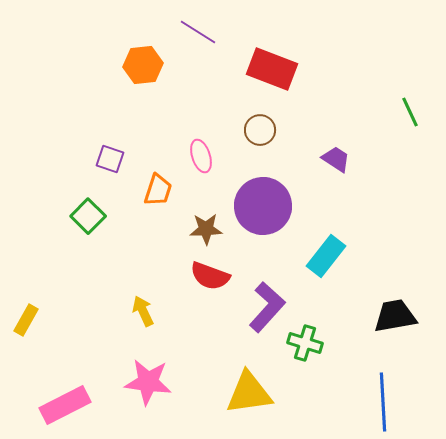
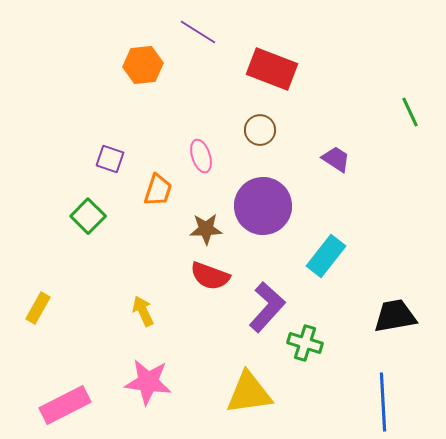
yellow rectangle: moved 12 px right, 12 px up
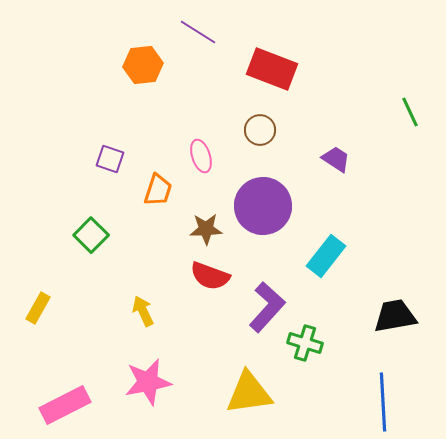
green square: moved 3 px right, 19 px down
pink star: rotated 18 degrees counterclockwise
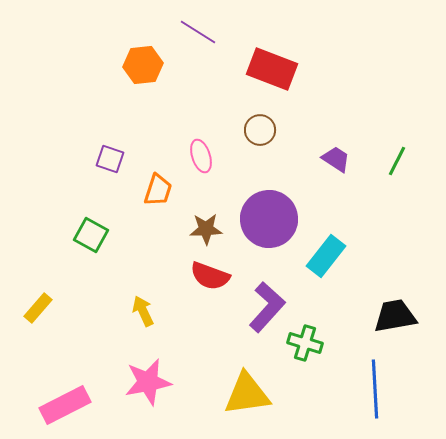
green line: moved 13 px left, 49 px down; rotated 52 degrees clockwise
purple circle: moved 6 px right, 13 px down
green square: rotated 16 degrees counterclockwise
yellow rectangle: rotated 12 degrees clockwise
yellow triangle: moved 2 px left, 1 px down
blue line: moved 8 px left, 13 px up
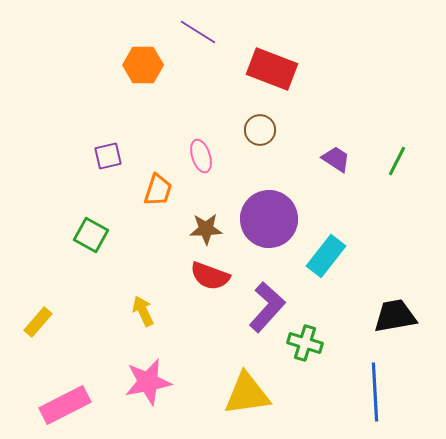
orange hexagon: rotated 6 degrees clockwise
purple square: moved 2 px left, 3 px up; rotated 32 degrees counterclockwise
yellow rectangle: moved 14 px down
blue line: moved 3 px down
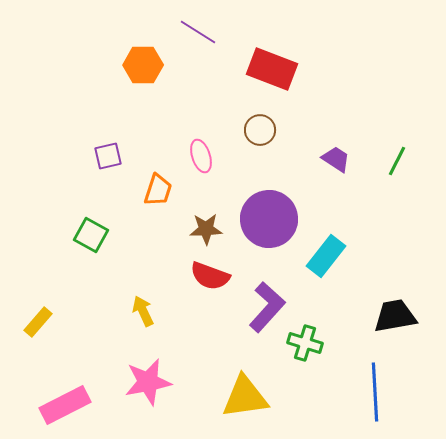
yellow triangle: moved 2 px left, 3 px down
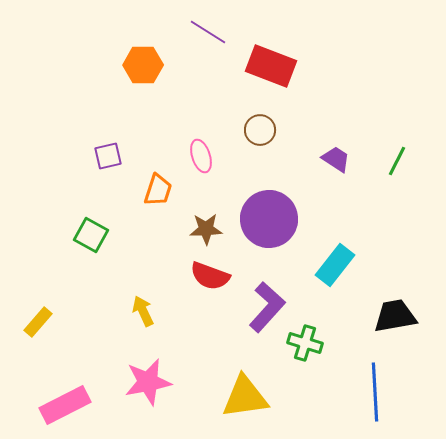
purple line: moved 10 px right
red rectangle: moved 1 px left, 3 px up
cyan rectangle: moved 9 px right, 9 px down
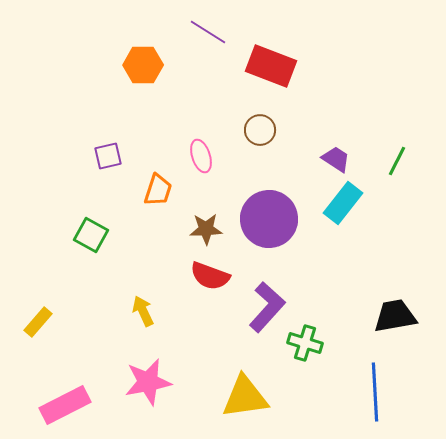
cyan rectangle: moved 8 px right, 62 px up
